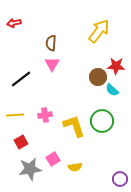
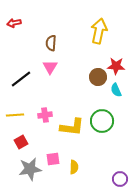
yellow arrow: rotated 25 degrees counterclockwise
pink triangle: moved 2 px left, 3 px down
cyan semicircle: moved 4 px right; rotated 24 degrees clockwise
yellow L-shape: moved 2 px left, 1 px down; rotated 115 degrees clockwise
pink square: rotated 24 degrees clockwise
yellow semicircle: moved 1 px left; rotated 80 degrees counterclockwise
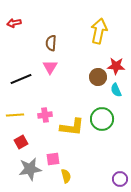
black line: rotated 15 degrees clockwise
green circle: moved 2 px up
yellow semicircle: moved 8 px left, 9 px down; rotated 16 degrees counterclockwise
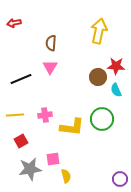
red square: moved 1 px up
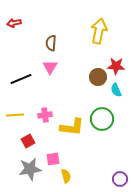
red square: moved 7 px right
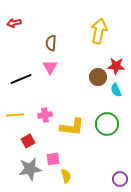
green circle: moved 5 px right, 5 px down
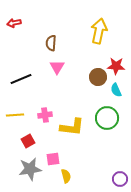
pink triangle: moved 7 px right
green circle: moved 6 px up
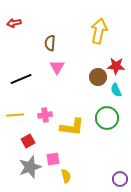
brown semicircle: moved 1 px left
gray star: moved 2 px up; rotated 10 degrees counterclockwise
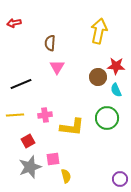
black line: moved 5 px down
